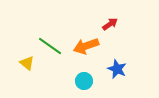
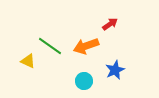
yellow triangle: moved 1 px right, 2 px up; rotated 14 degrees counterclockwise
blue star: moved 2 px left, 1 px down; rotated 24 degrees clockwise
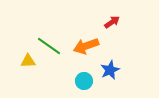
red arrow: moved 2 px right, 2 px up
green line: moved 1 px left
yellow triangle: rotated 28 degrees counterclockwise
blue star: moved 5 px left
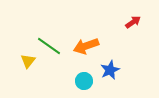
red arrow: moved 21 px right
yellow triangle: rotated 49 degrees counterclockwise
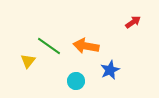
orange arrow: rotated 30 degrees clockwise
cyan circle: moved 8 px left
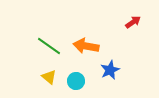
yellow triangle: moved 21 px right, 16 px down; rotated 28 degrees counterclockwise
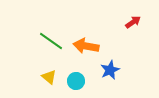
green line: moved 2 px right, 5 px up
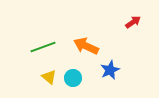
green line: moved 8 px left, 6 px down; rotated 55 degrees counterclockwise
orange arrow: rotated 15 degrees clockwise
cyan circle: moved 3 px left, 3 px up
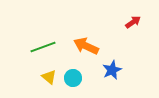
blue star: moved 2 px right
